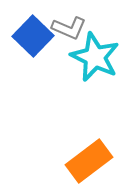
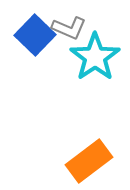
blue square: moved 2 px right, 1 px up
cyan star: rotated 12 degrees clockwise
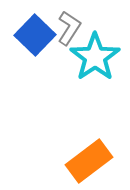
gray L-shape: rotated 80 degrees counterclockwise
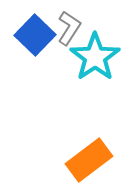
orange rectangle: moved 1 px up
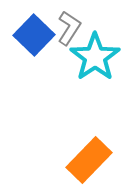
blue square: moved 1 px left
orange rectangle: rotated 9 degrees counterclockwise
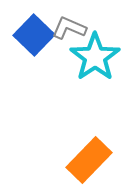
gray L-shape: rotated 100 degrees counterclockwise
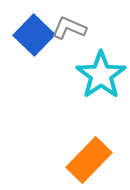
cyan star: moved 6 px right, 18 px down
